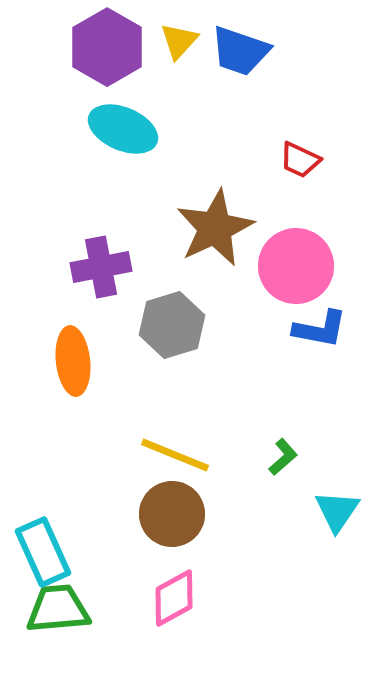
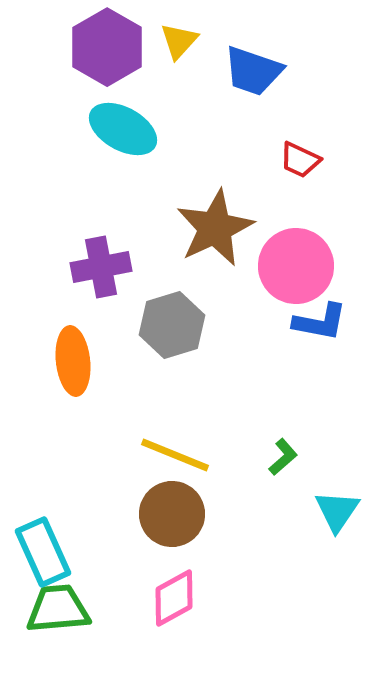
blue trapezoid: moved 13 px right, 20 px down
cyan ellipse: rotated 6 degrees clockwise
blue L-shape: moved 7 px up
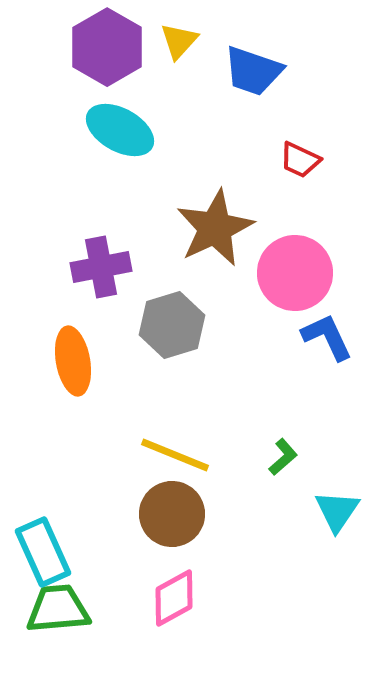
cyan ellipse: moved 3 px left, 1 px down
pink circle: moved 1 px left, 7 px down
blue L-shape: moved 7 px right, 15 px down; rotated 126 degrees counterclockwise
orange ellipse: rotated 4 degrees counterclockwise
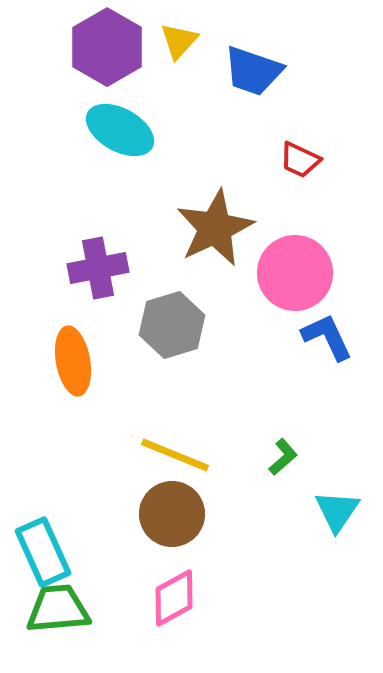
purple cross: moved 3 px left, 1 px down
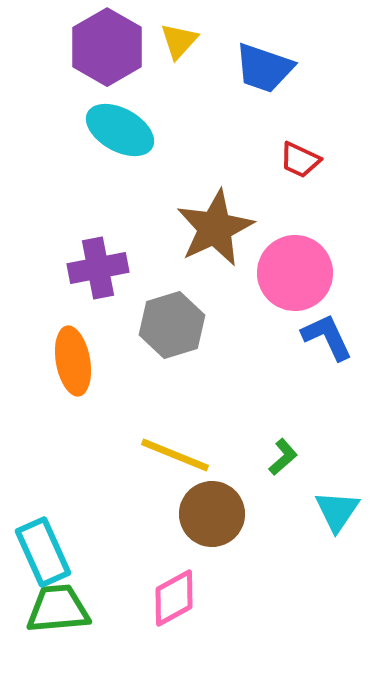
blue trapezoid: moved 11 px right, 3 px up
brown circle: moved 40 px right
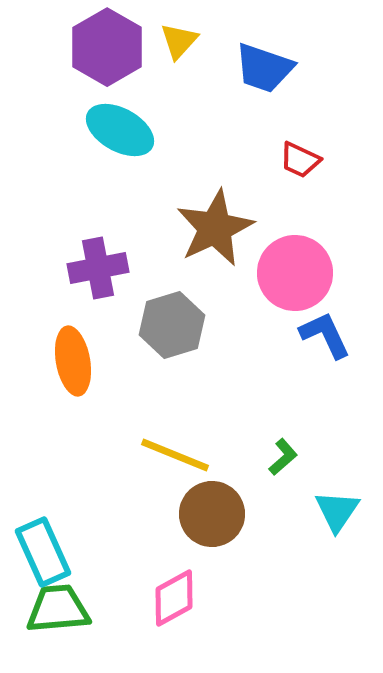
blue L-shape: moved 2 px left, 2 px up
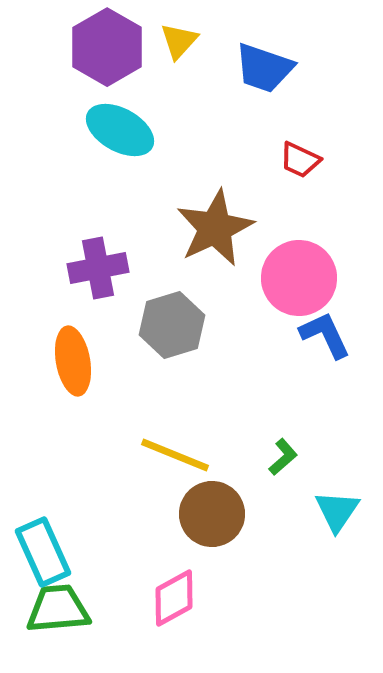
pink circle: moved 4 px right, 5 px down
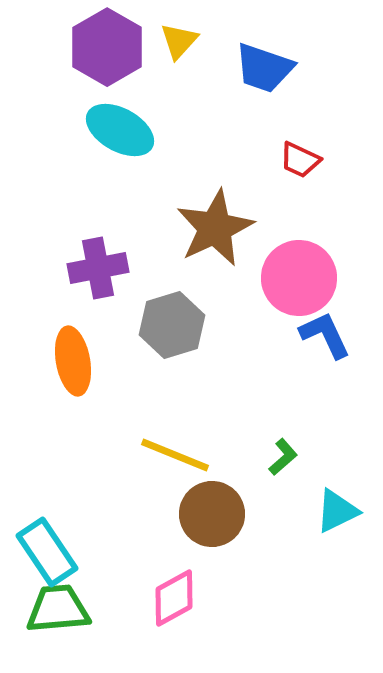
cyan triangle: rotated 30 degrees clockwise
cyan rectangle: moved 4 px right; rotated 10 degrees counterclockwise
